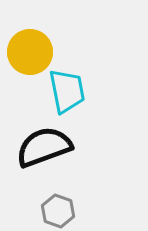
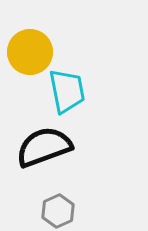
gray hexagon: rotated 16 degrees clockwise
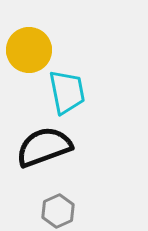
yellow circle: moved 1 px left, 2 px up
cyan trapezoid: moved 1 px down
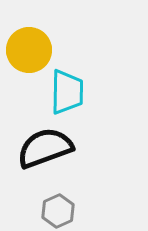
cyan trapezoid: rotated 12 degrees clockwise
black semicircle: moved 1 px right, 1 px down
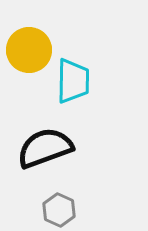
cyan trapezoid: moved 6 px right, 11 px up
gray hexagon: moved 1 px right, 1 px up; rotated 12 degrees counterclockwise
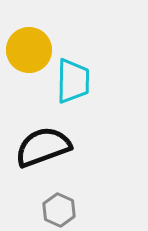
black semicircle: moved 2 px left, 1 px up
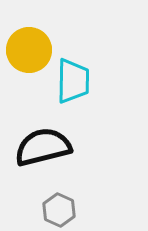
black semicircle: rotated 6 degrees clockwise
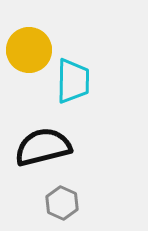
gray hexagon: moved 3 px right, 7 px up
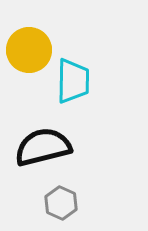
gray hexagon: moved 1 px left
